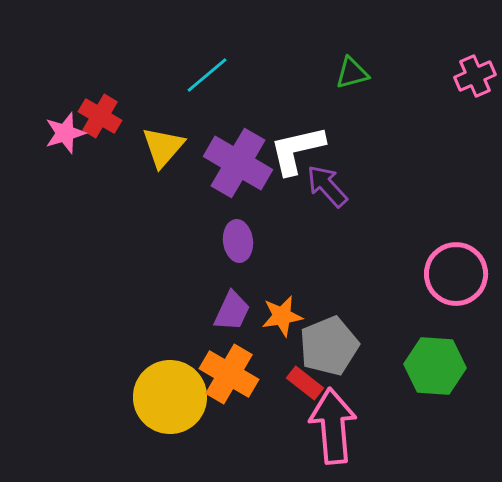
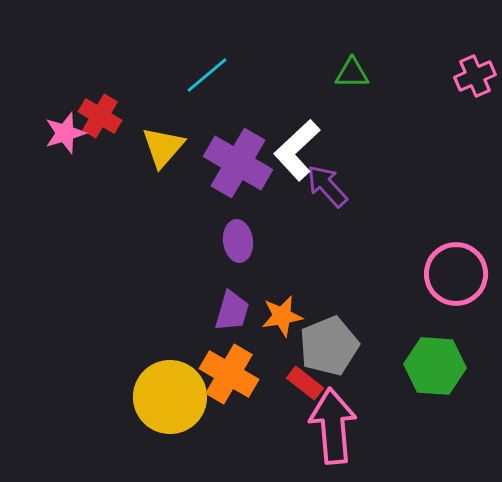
green triangle: rotated 15 degrees clockwise
white L-shape: rotated 30 degrees counterclockwise
purple trapezoid: rotated 9 degrees counterclockwise
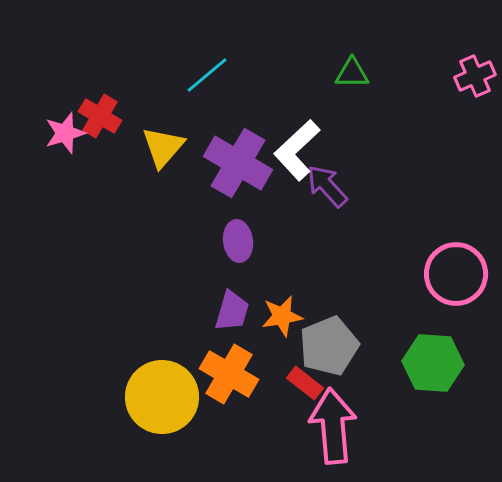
green hexagon: moved 2 px left, 3 px up
yellow circle: moved 8 px left
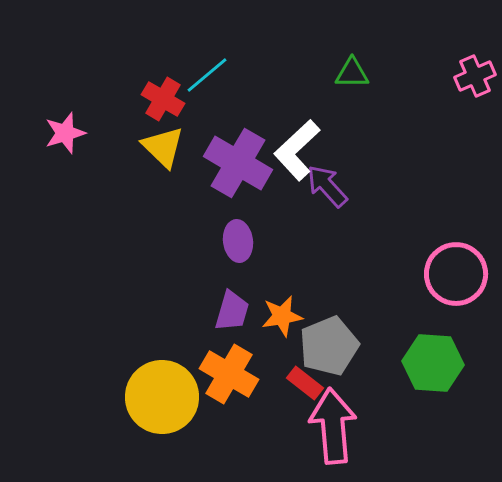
red cross: moved 63 px right, 17 px up
yellow triangle: rotated 27 degrees counterclockwise
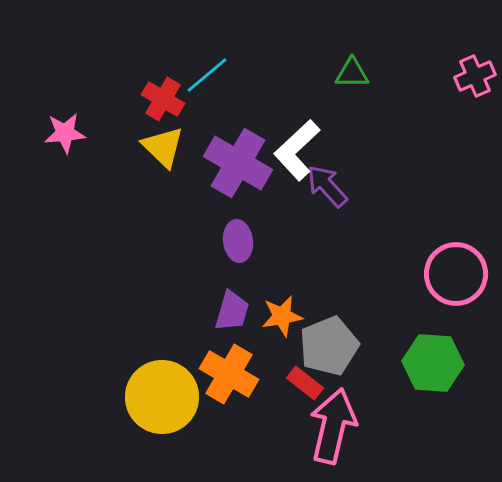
pink star: rotated 12 degrees clockwise
pink arrow: rotated 18 degrees clockwise
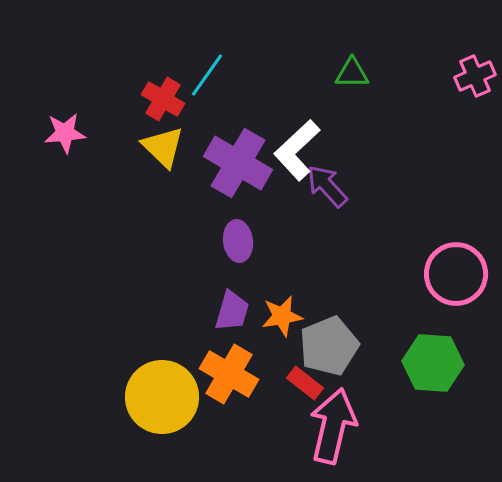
cyan line: rotated 15 degrees counterclockwise
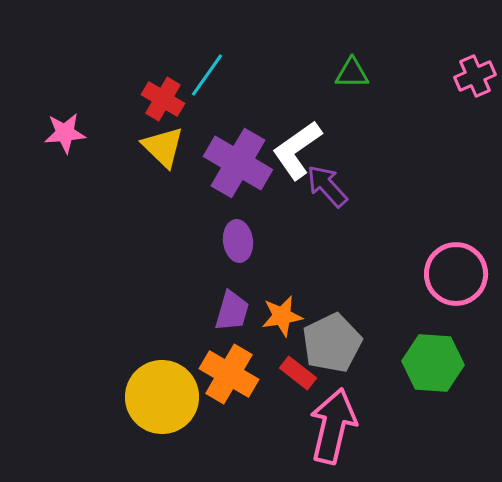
white L-shape: rotated 8 degrees clockwise
gray pentagon: moved 3 px right, 3 px up; rotated 4 degrees counterclockwise
red rectangle: moved 7 px left, 10 px up
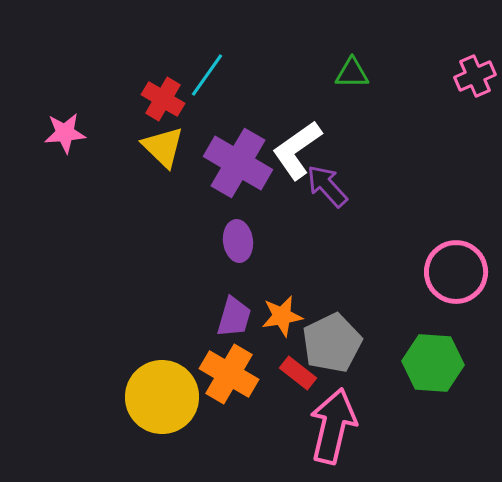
pink circle: moved 2 px up
purple trapezoid: moved 2 px right, 6 px down
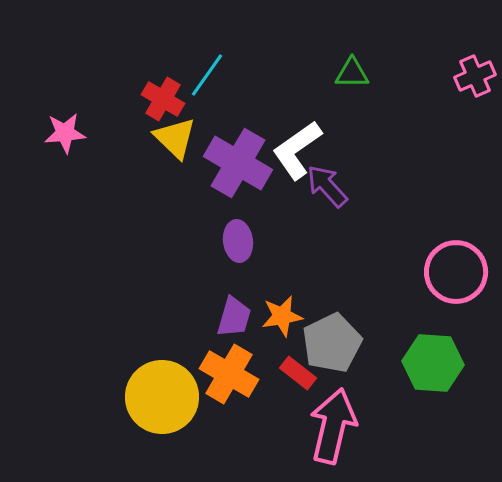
yellow triangle: moved 12 px right, 9 px up
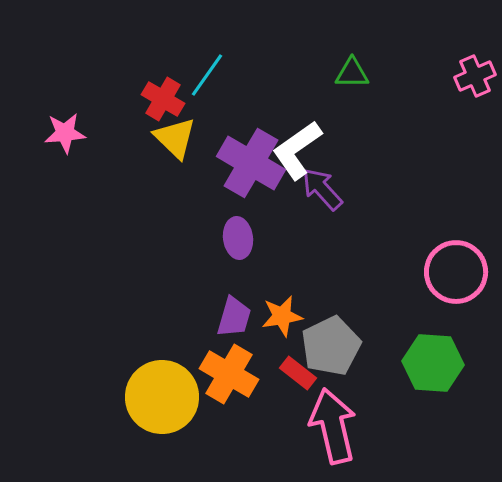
purple cross: moved 13 px right
purple arrow: moved 5 px left, 3 px down
purple ellipse: moved 3 px up
gray pentagon: moved 1 px left, 3 px down
pink arrow: rotated 26 degrees counterclockwise
